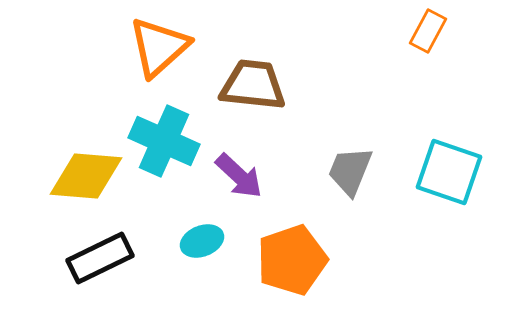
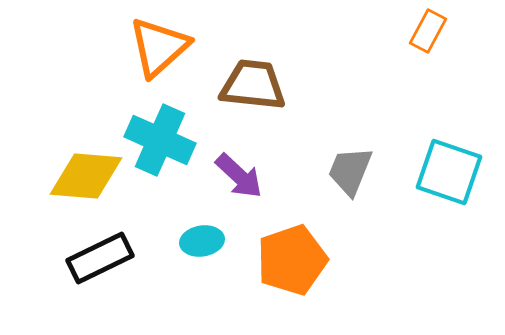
cyan cross: moved 4 px left, 1 px up
cyan ellipse: rotated 12 degrees clockwise
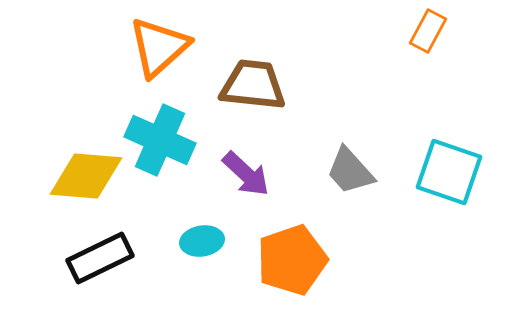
gray trapezoid: rotated 64 degrees counterclockwise
purple arrow: moved 7 px right, 2 px up
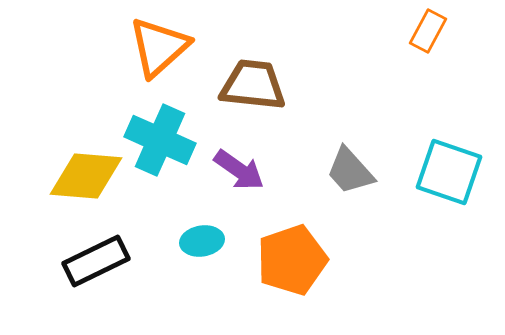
purple arrow: moved 7 px left, 4 px up; rotated 8 degrees counterclockwise
black rectangle: moved 4 px left, 3 px down
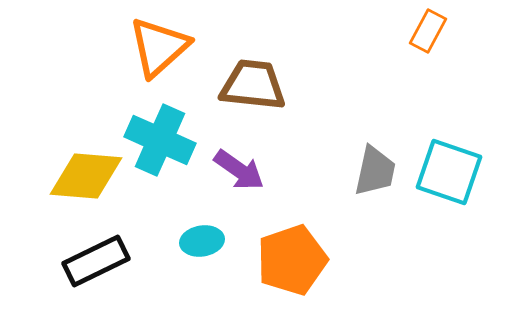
gray trapezoid: moved 25 px right; rotated 126 degrees counterclockwise
